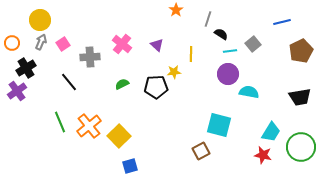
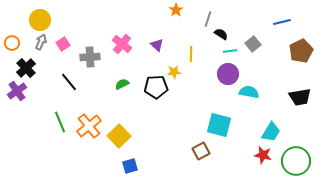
black cross: rotated 12 degrees counterclockwise
green circle: moved 5 px left, 14 px down
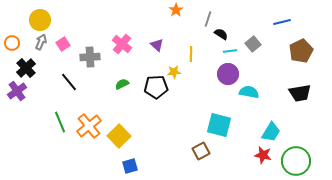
black trapezoid: moved 4 px up
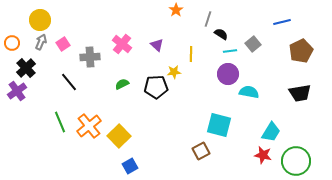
blue square: rotated 14 degrees counterclockwise
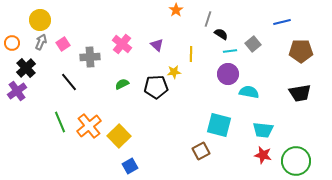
brown pentagon: rotated 25 degrees clockwise
cyan trapezoid: moved 8 px left, 2 px up; rotated 65 degrees clockwise
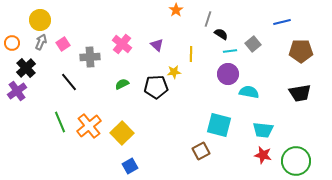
yellow square: moved 3 px right, 3 px up
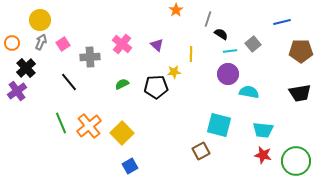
green line: moved 1 px right, 1 px down
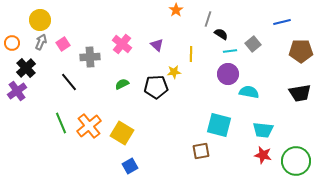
yellow square: rotated 15 degrees counterclockwise
brown square: rotated 18 degrees clockwise
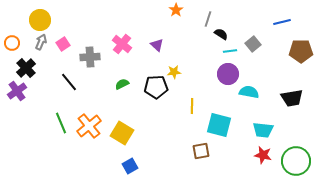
yellow line: moved 1 px right, 52 px down
black trapezoid: moved 8 px left, 5 px down
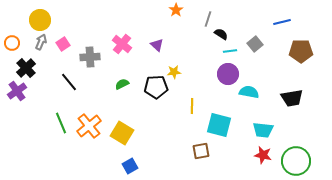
gray square: moved 2 px right
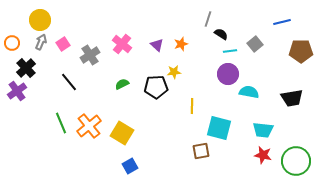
orange star: moved 5 px right, 34 px down; rotated 16 degrees clockwise
gray cross: moved 2 px up; rotated 30 degrees counterclockwise
cyan square: moved 3 px down
